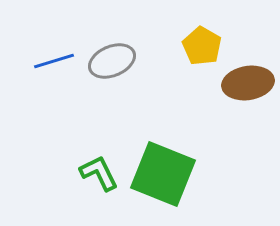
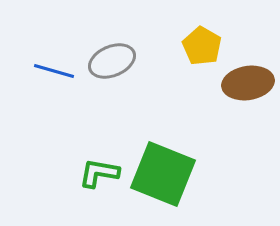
blue line: moved 10 px down; rotated 33 degrees clockwise
green L-shape: rotated 54 degrees counterclockwise
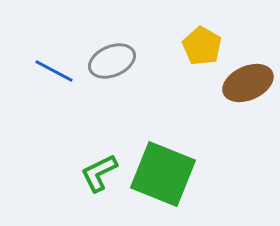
blue line: rotated 12 degrees clockwise
brown ellipse: rotated 15 degrees counterclockwise
green L-shape: rotated 36 degrees counterclockwise
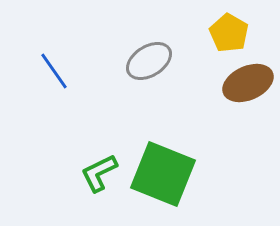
yellow pentagon: moved 27 px right, 13 px up
gray ellipse: moved 37 px right; rotated 9 degrees counterclockwise
blue line: rotated 27 degrees clockwise
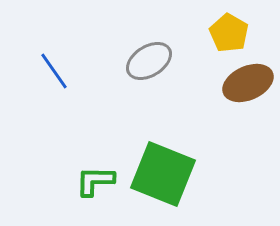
green L-shape: moved 4 px left, 8 px down; rotated 27 degrees clockwise
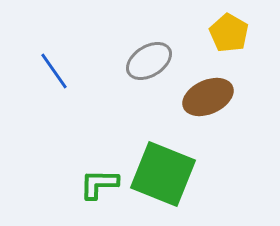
brown ellipse: moved 40 px left, 14 px down
green L-shape: moved 4 px right, 3 px down
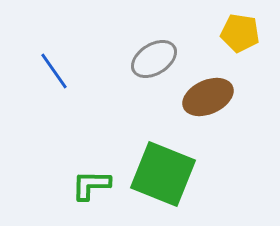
yellow pentagon: moved 11 px right; rotated 21 degrees counterclockwise
gray ellipse: moved 5 px right, 2 px up
green L-shape: moved 8 px left, 1 px down
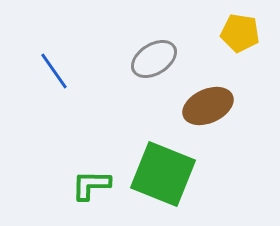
brown ellipse: moved 9 px down
